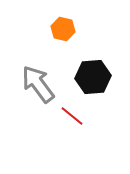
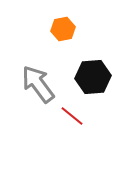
orange hexagon: rotated 25 degrees counterclockwise
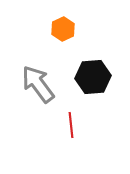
orange hexagon: rotated 15 degrees counterclockwise
red line: moved 1 px left, 9 px down; rotated 45 degrees clockwise
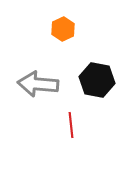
black hexagon: moved 4 px right, 3 px down; rotated 16 degrees clockwise
gray arrow: rotated 48 degrees counterclockwise
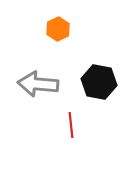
orange hexagon: moved 5 px left
black hexagon: moved 2 px right, 2 px down
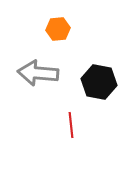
orange hexagon: rotated 20 degrees clockwise
gray arrow: moved 11 px up
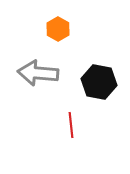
orange hexagon: rotated 25 degrees counterclockwise
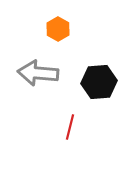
black hexagon: rotated 16 degrees counterclockwise
red line: moved 1 px left, 2 px down; rotated 20 degrees clockwise
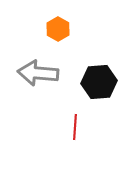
red line: moved 5 px right; rotated 10 degrees counterclockwise
